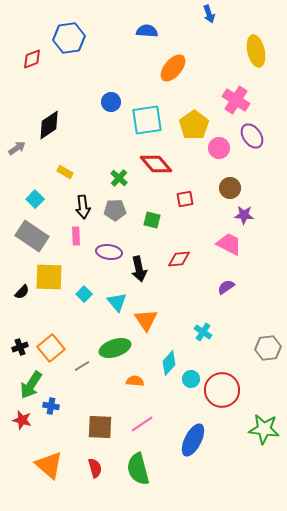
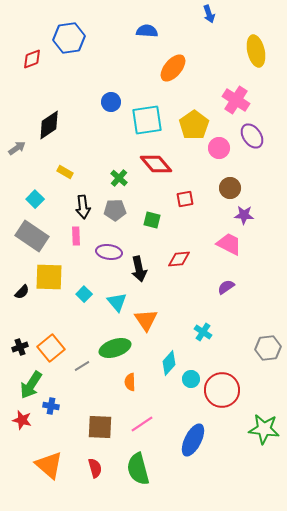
orange semicircle at (135, 381): moved 5 px left, 1 px down; rotated 96 degrees counterclockwise
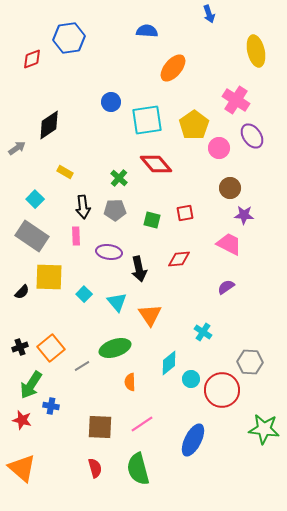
red square at (185, 199): moved 14 px down
orange triangle at (146, 320): moved 4 px right, 5 px up
gray hexagon at (268, 348): moved 18 px left, 14 px down; rotated 10 degrees clockwise
cyan diamond at (169, 363): rotated 10 degrees clockwise
orange triangle at (49, 465): moved 27 px left, 3 px down
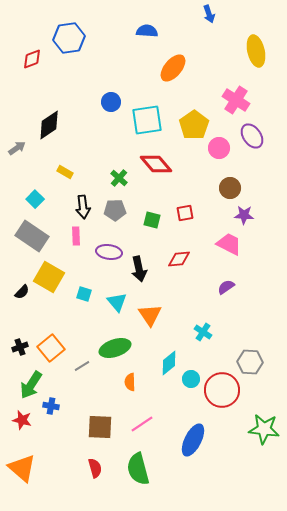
yellow square at (49, 277): rotated 28 degrees clockwise
cyan square at (84, 294): rotated 28 degrees counterclockwise
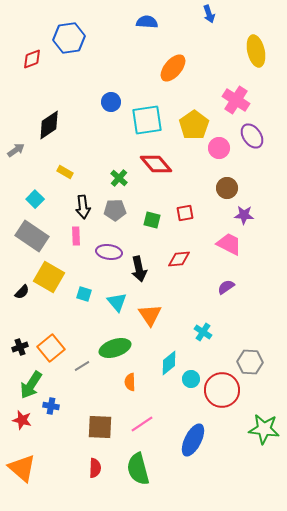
blue semicircle at (147, 31): moved 9 px up
gray arrow at (17, 148): moved 1 px left, 2 px down
brown circle at (230, 188): moved 3 px left
red semicircle at (95, 468): rotated 18 degrees clockwise
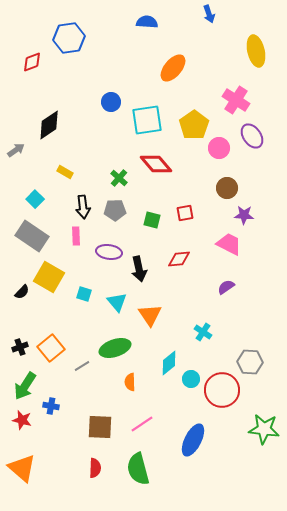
red diamond at (32, 59): moved 3 px down
green arrow at (31, 385): moved 6 px left, 1 px down
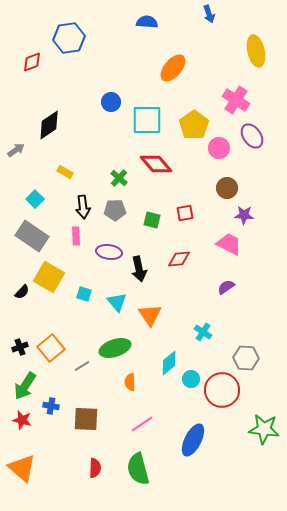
cyan square at (147, 120): rotated 8 degrees clockwise
gray hexagon at (250, 362): moved 4 px left, 4 px up
brown square at (100, 427): moved 14 px left, 8 px up
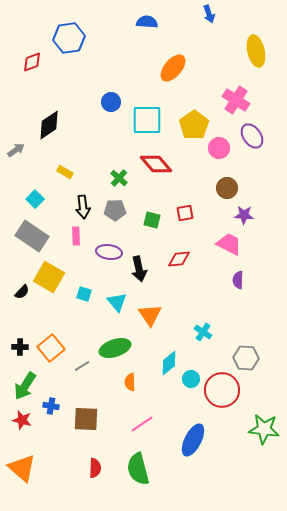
purple semicircle at (226, 287): moved 12 px right, 7 px up; rotated 54 degrees counterclockwise
black cross at (20, 347): rotated 21 degrees clockwise
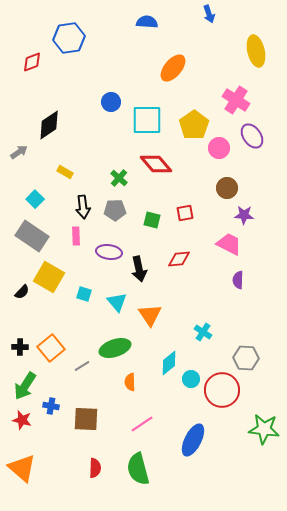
gray arrow at (16, 150): moved 3 px right, 2 px down
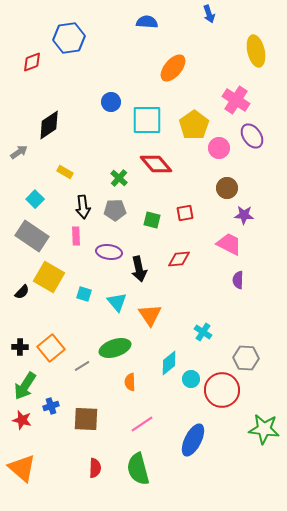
blue cross at (51, 406): rotated 28 degrees counterclockwise
